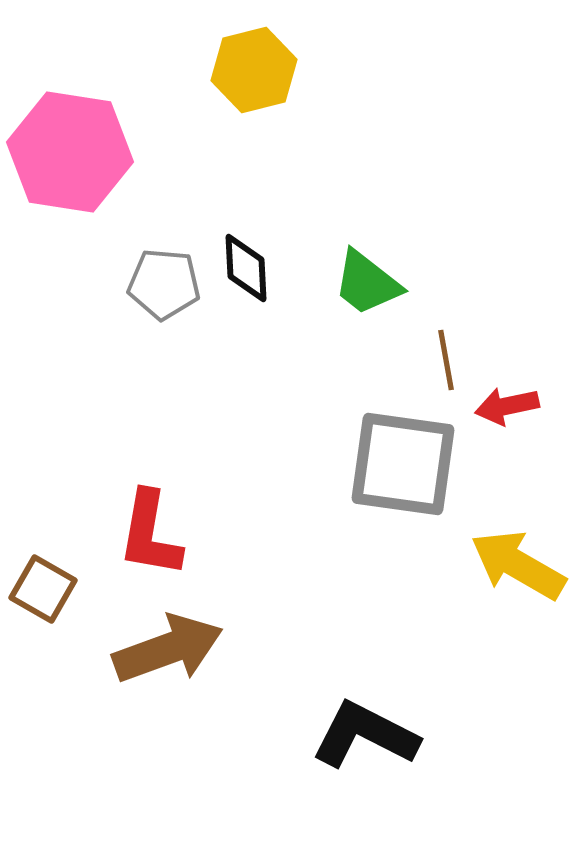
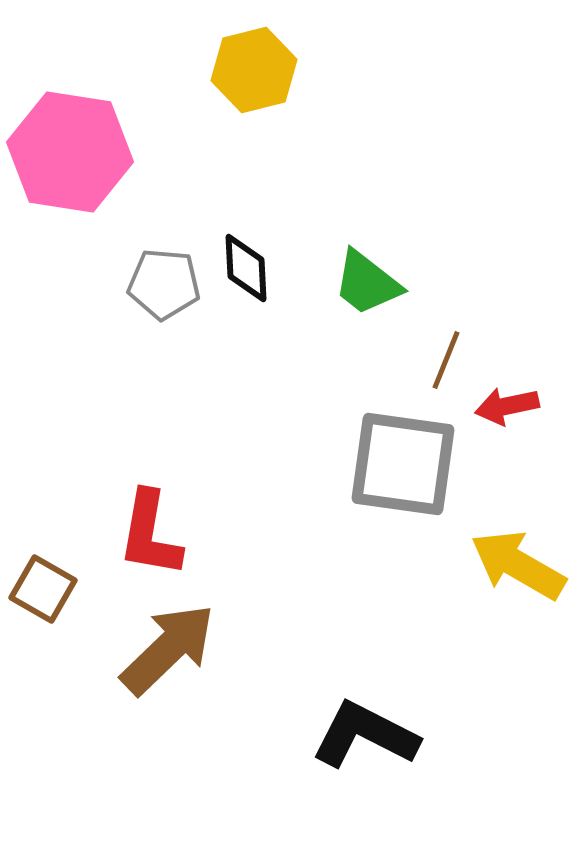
brown line: rotated 32 degrees clockwise
brown arrow: rotated 24 degrees counterclockwise
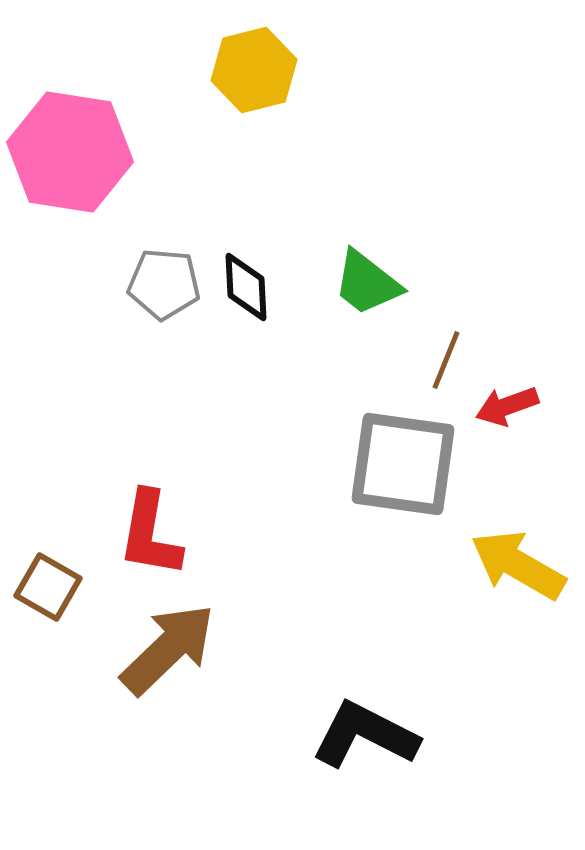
black diamond: moved 19 px down
red arrow: rotated 8 degrees counterclockwise
brown square: moved 5 px right, 2 px up
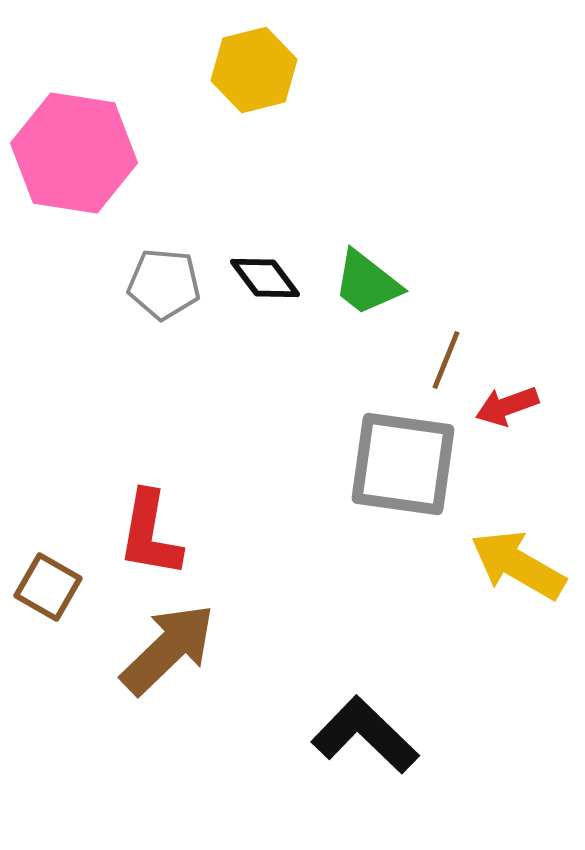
pink hexagon: moved 4 px right, 1 px down
black diamond: moved 19 px right, 9 px up; rotated 34 degrees counterclockwise
black L-shape: rotated 17 degrees clockwise
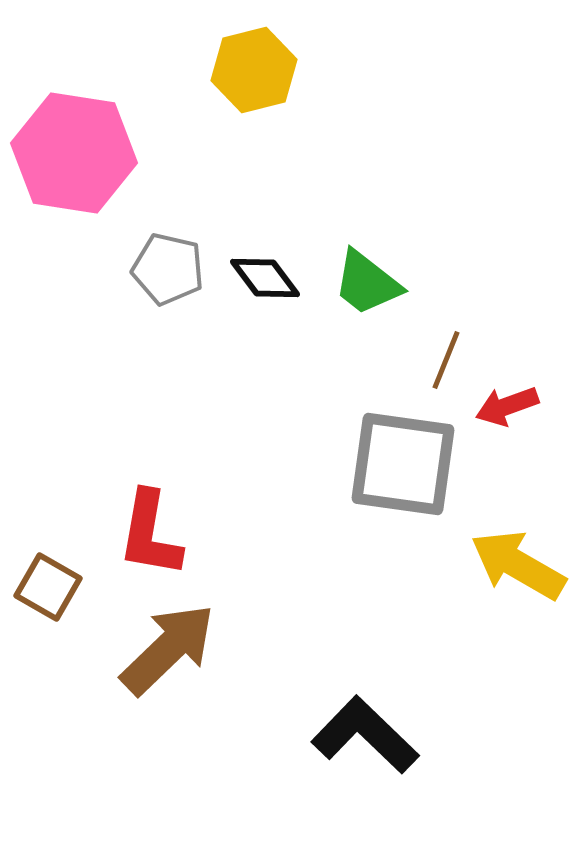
gray pentagon: moved 4 px right, 15 px up; rotated 8 degrees clockwise
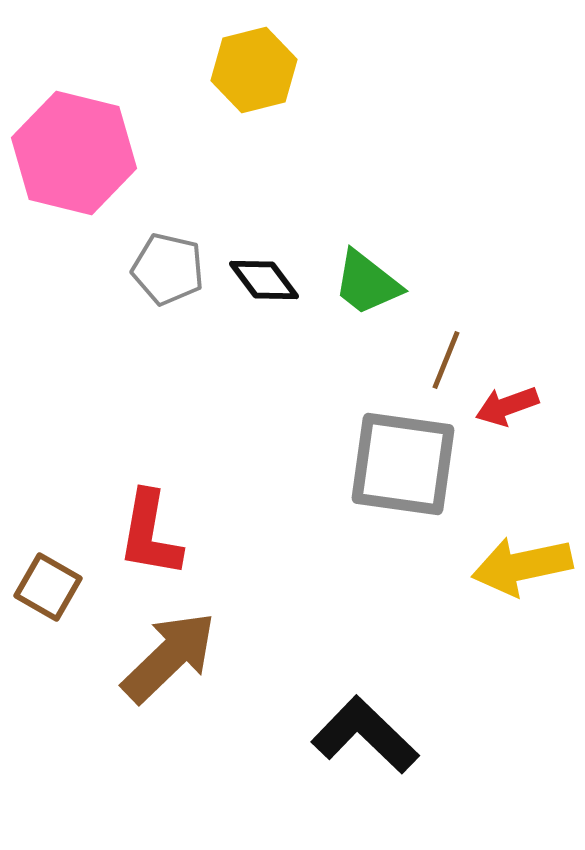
pink hexagon: rotated 5 degrees clockwise
black diamond: moved 1 px left, 2 px down
yellow arrow: moved 4 px right, 1 px down; rotated 42 degrees counterclockwise
brown arrow: moved 1 px right, 8 px down
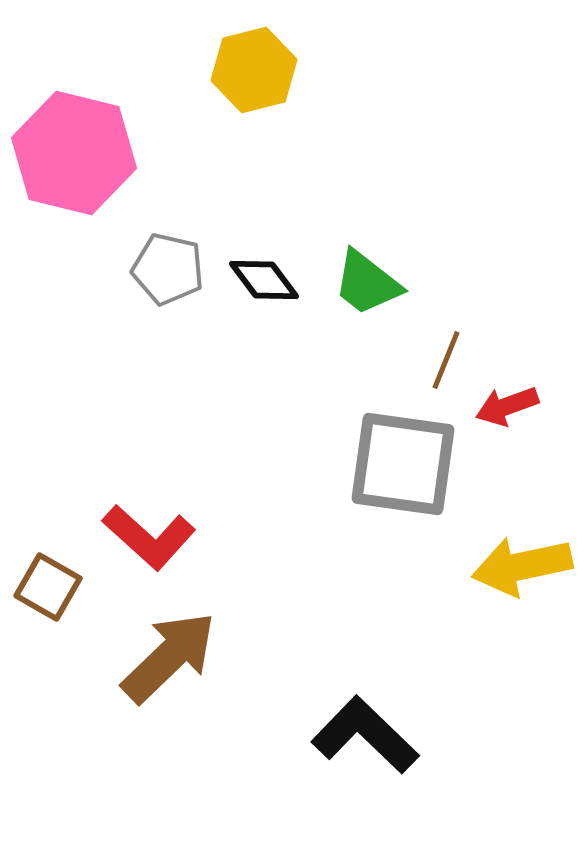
red L-shape: moved 1 px left, 3 px down; rotated 58 degrees counterclockwise
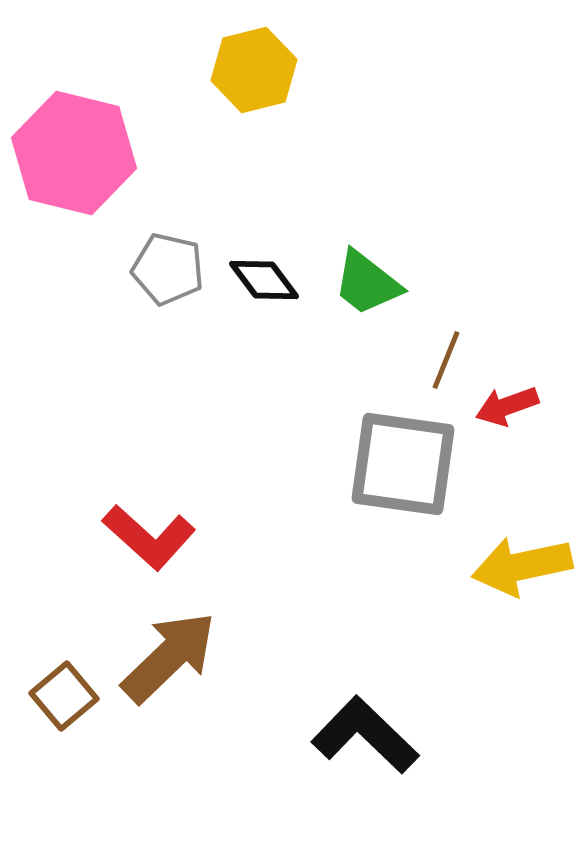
brown square: moved 16 px right, 109 px down; rotated 20 degrees clockwise
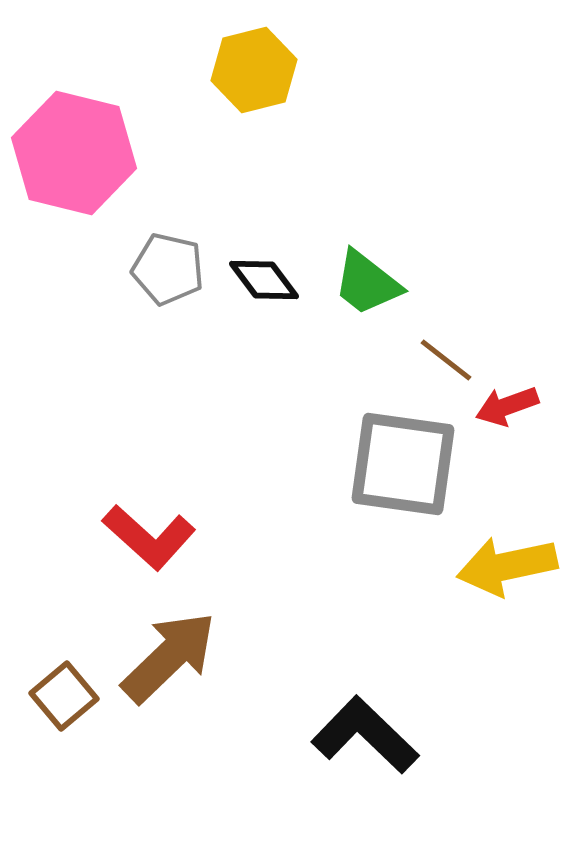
brown line: rotated 74 degrees counterclockwise
yellow arrow: moved 15 px left
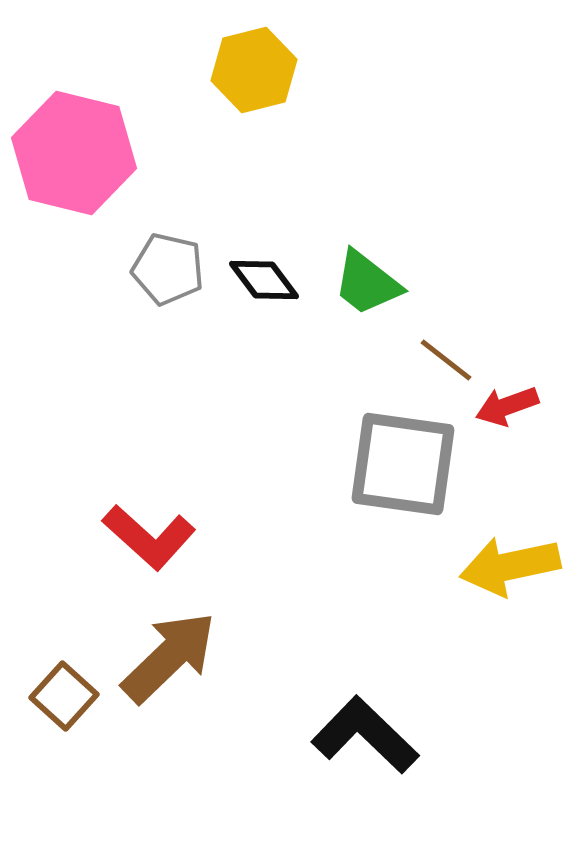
yellow arrow: moved 3 px right
brown square: rotated 8 degrees counterclockwise
